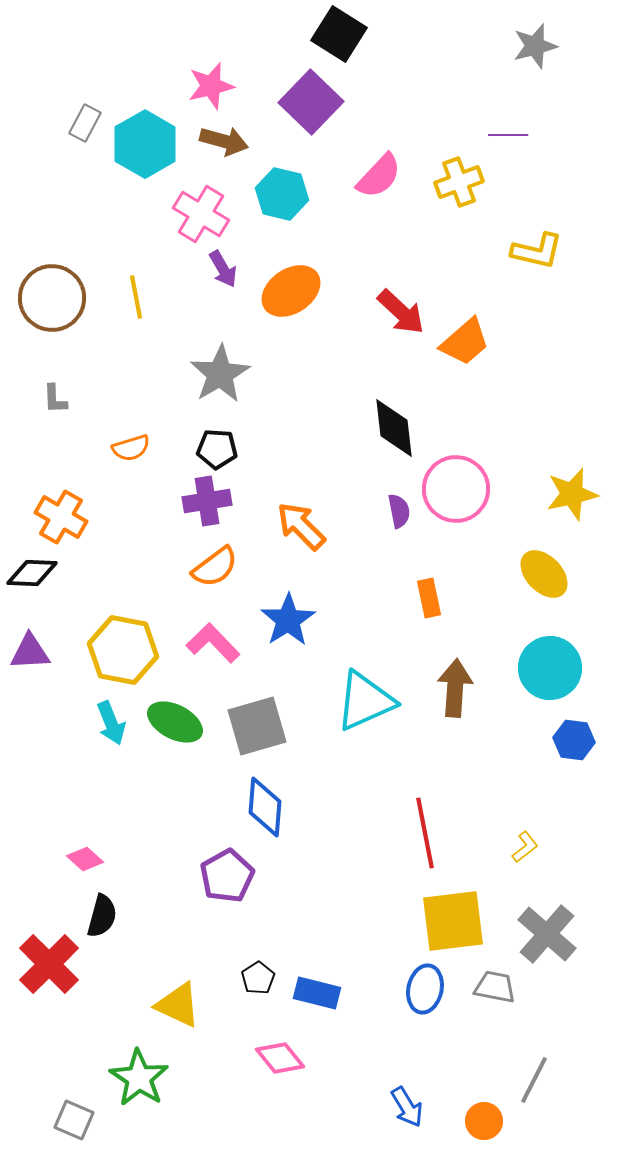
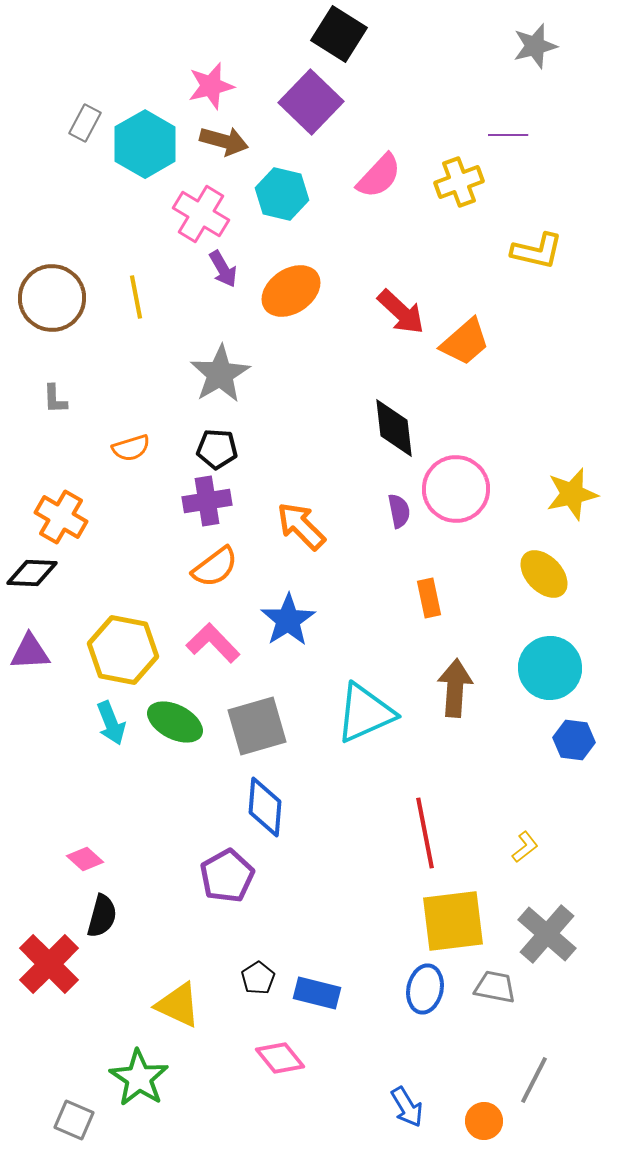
cyan triangle at (365, 701): moved 12 px down
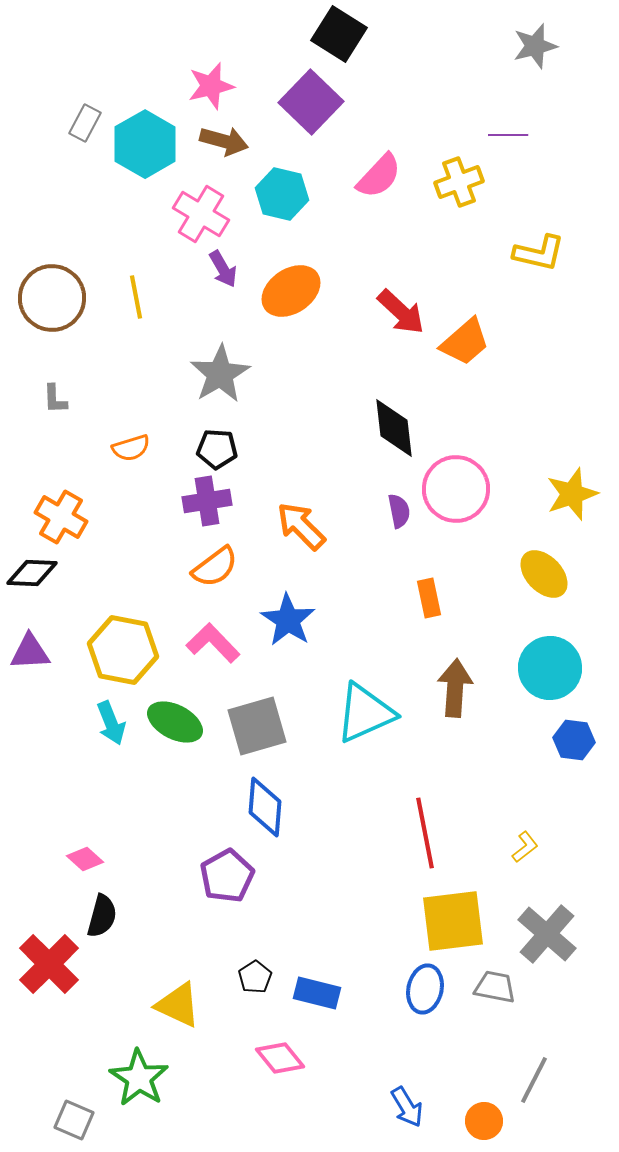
yellow L-shape at (537, 251): moved 2 px right, 2 px down
yellow star at (572, 494): rotated 6 degrees counterclockwise
blue star at (288, 620): rotated 6 degrees counterclockwise
black pentagon at (258, 978): moved 3 px left, 1 px up
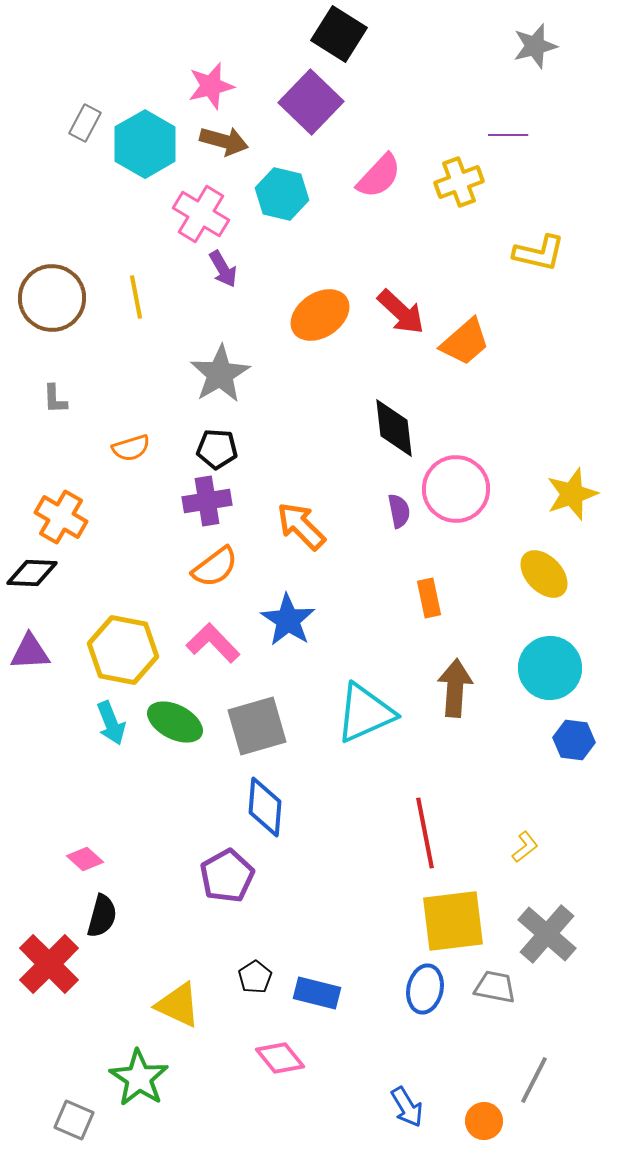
orange ellipse at (291, 291): moved 29 px right, 24 px down
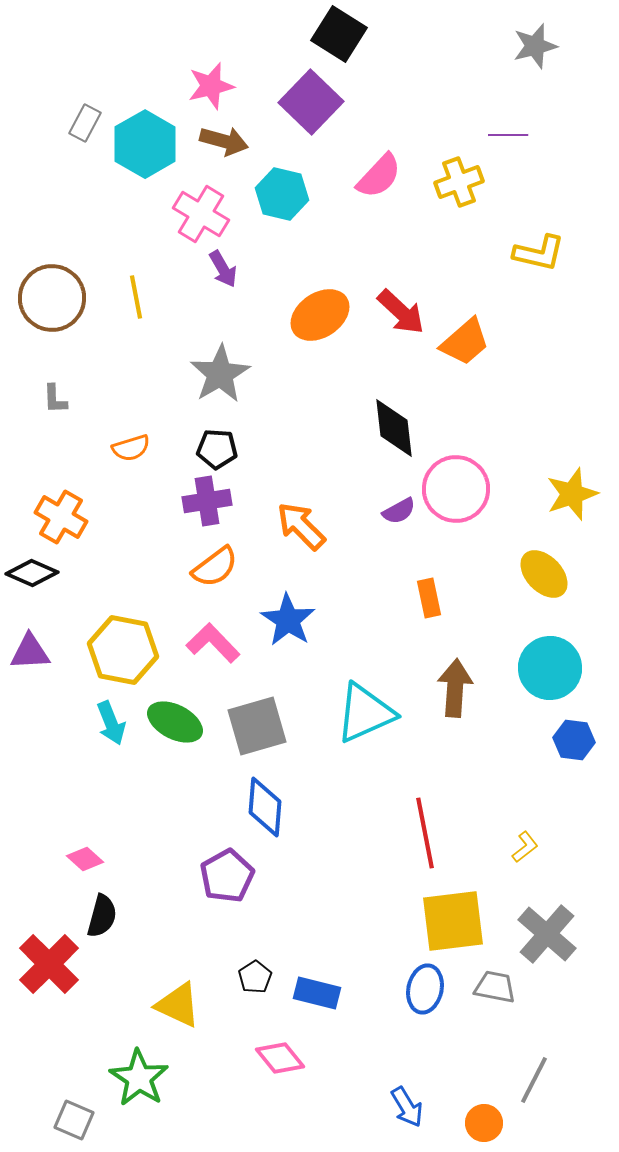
purple semicircle at (399, 511): rotated 72 degrees clockwise
black diamond at (32, 573): rotated 21 degrees clockwise
orange circle at (484, 1121): moved 2 px down
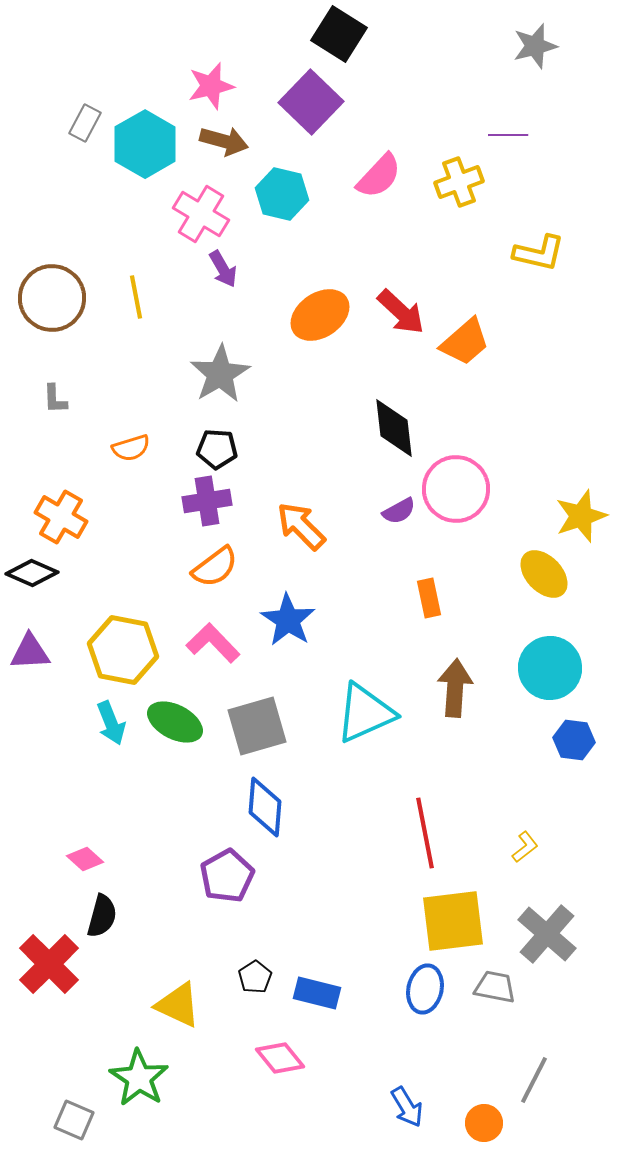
yellow star at (572, 494): moved 9 px right, 22 px down
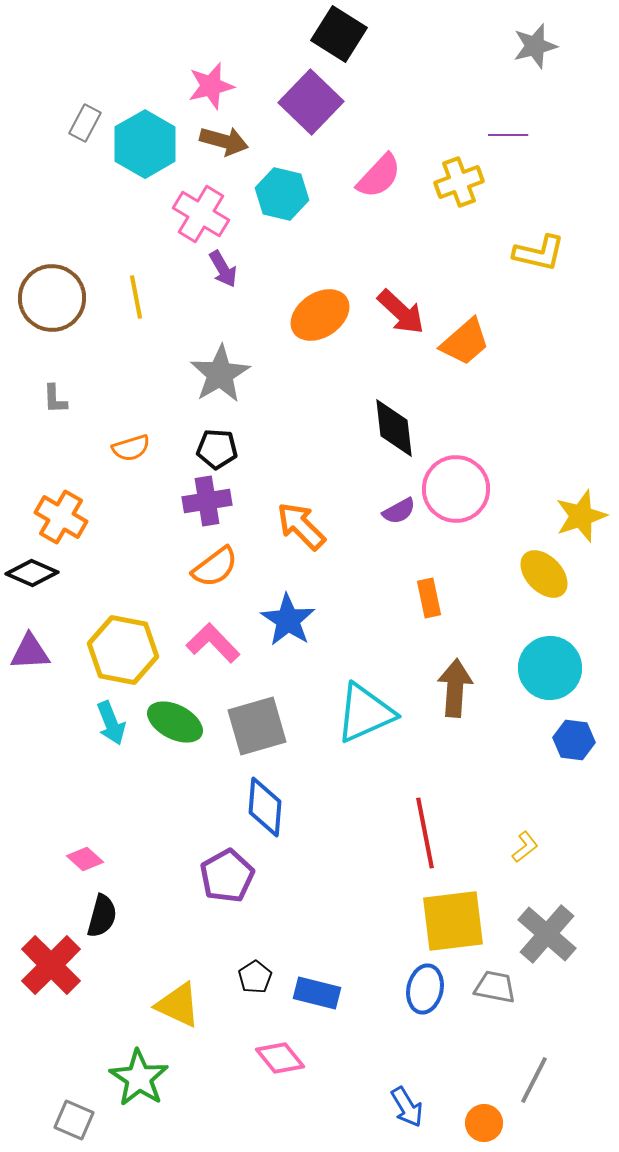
red cross at (49, 964): moved 2 px right, 1 px down
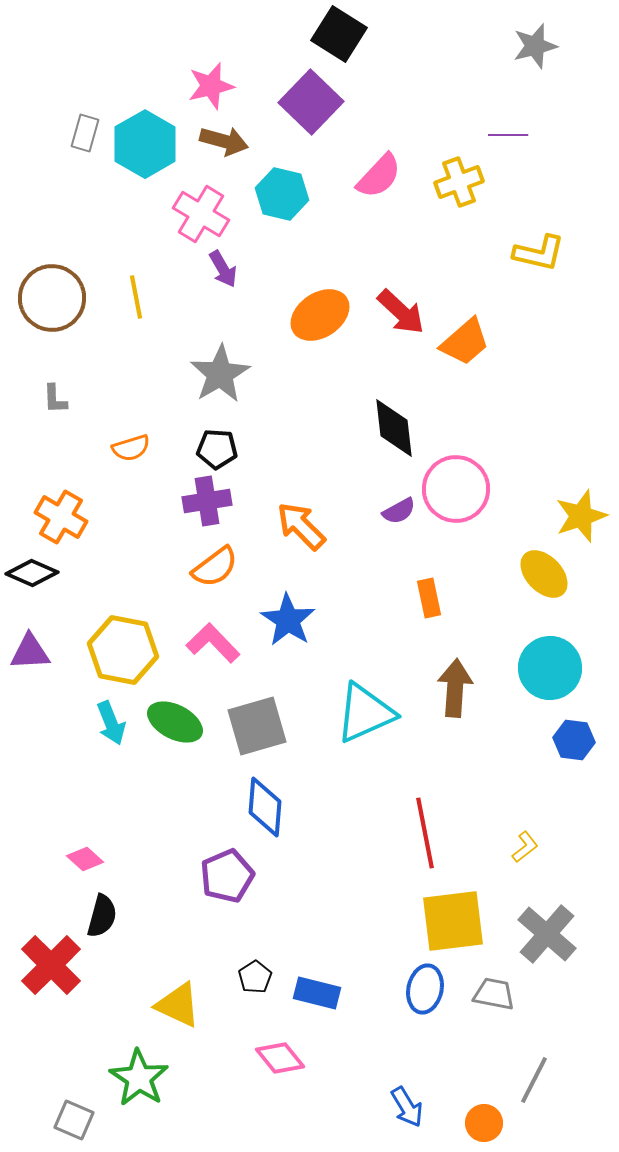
gray rectangle at (85, 123): moved 10 px down; rotated 12 degrees counterclockwise
purple pentagon at (227, 876): rotated 6 degrees clockwise
gray trapezoid at (495, 987): moved 1 px left, 7 px down
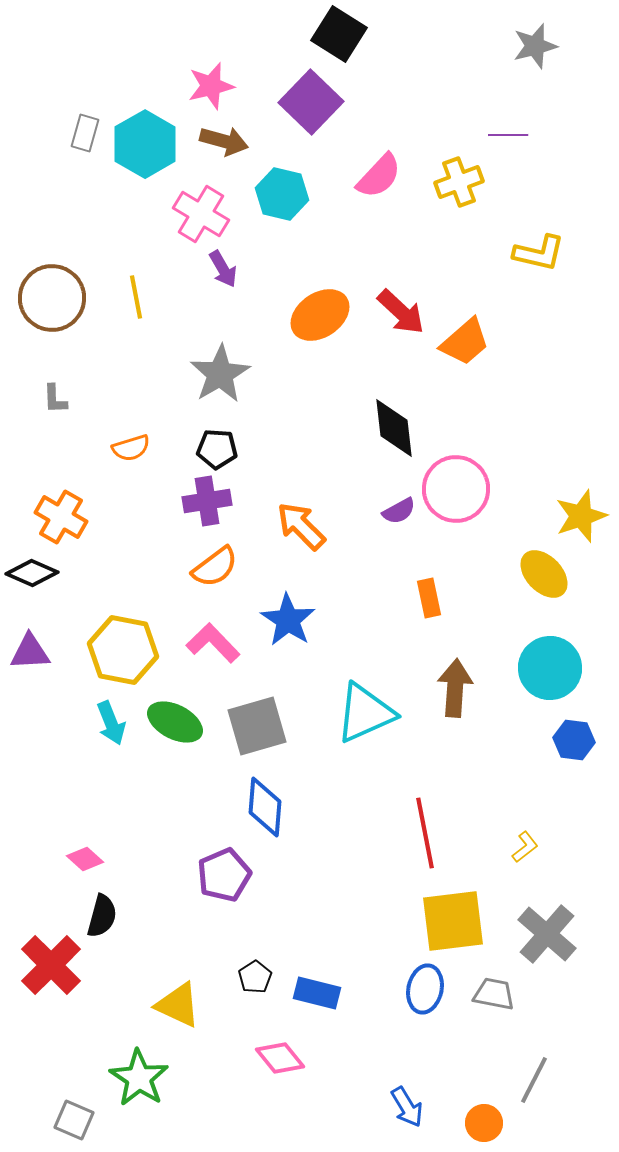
purple pentagon at (227, 876): moved 3 px left, 1 px up
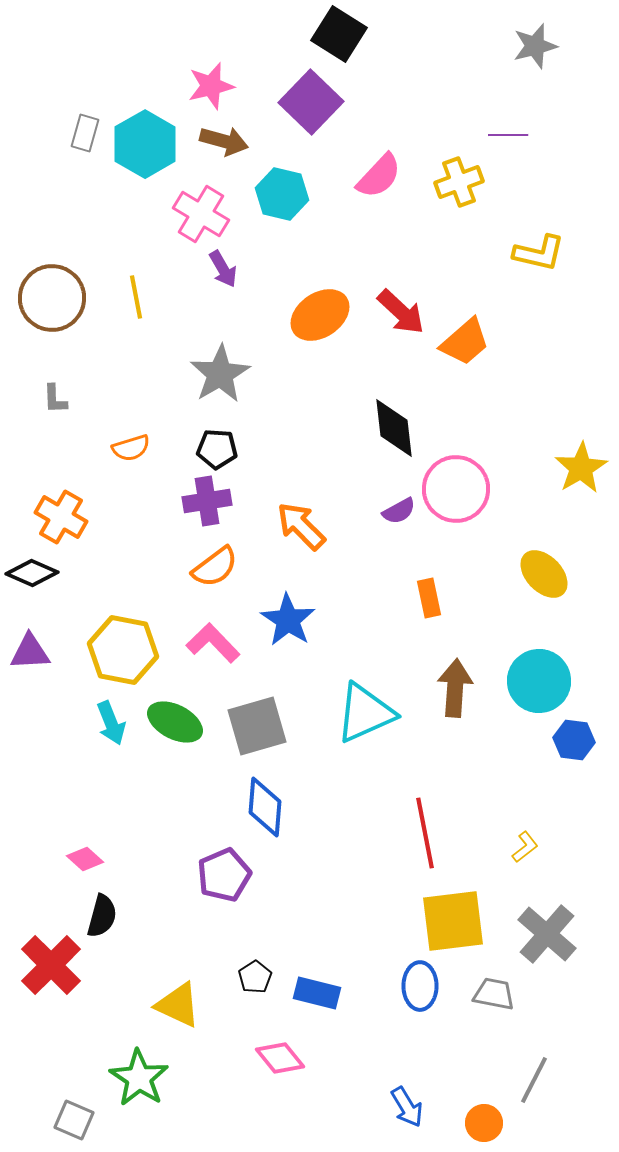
yellow star at (581, 516): moved 48 px up; rotated 12 degrees counterclockwise
cyan circle at (550, 668): moved 11 px left, 13 px down
blue ellipse at (425, 989): moved 5 px left, 3 px up; rotated 12 degrees counterclockwise
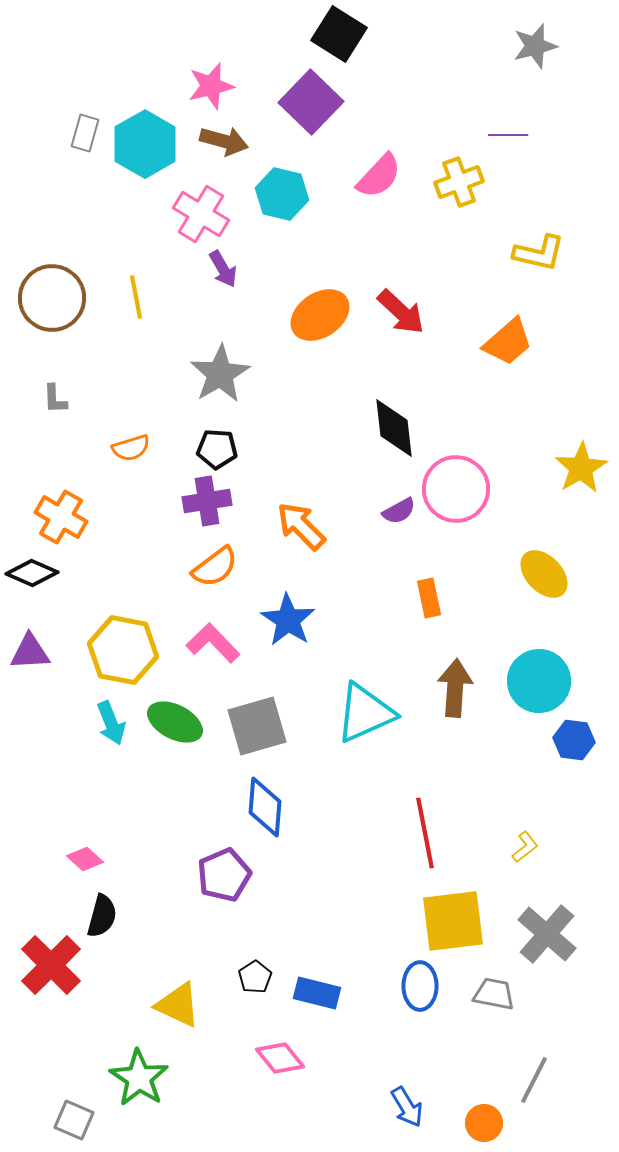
orange trapezoid at (465, 342): moved 43 px right
